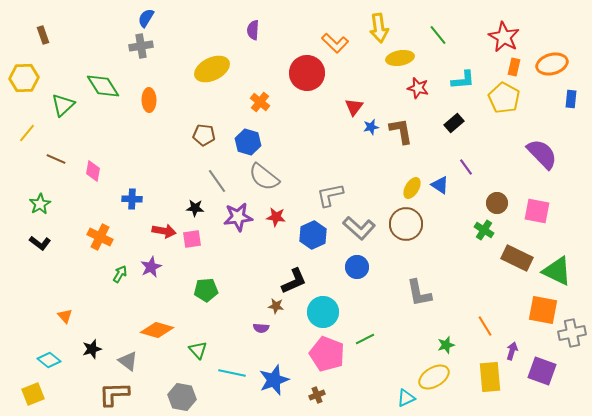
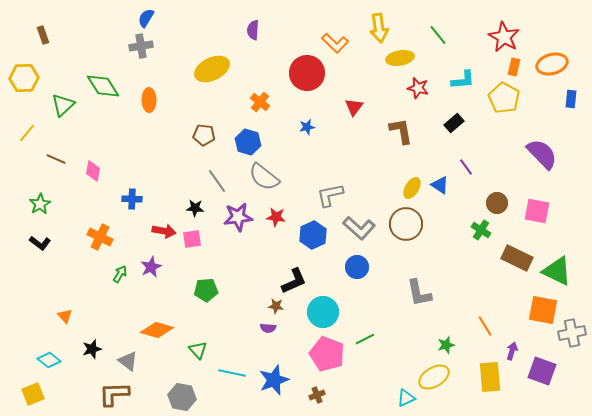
blue star at (371, 127): moved 64 px left
green cross at (484, 230): moved 3 px left
purple semicircle at (261, 328): moved 7 px right
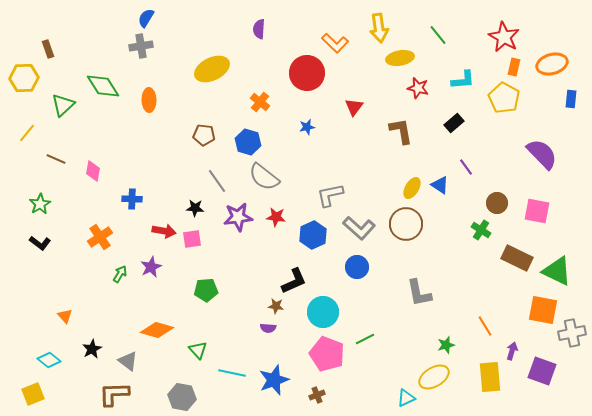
purple semicircle at (253, 30): moved 6 px right, 1 px up
brown rectangle at (43, 35): moved 5 px right, 14 px down
orange cross at (100, 237): rotated 30 degrees clockwise
black star at (92, 349): rotated 12 degrees counterclockwise
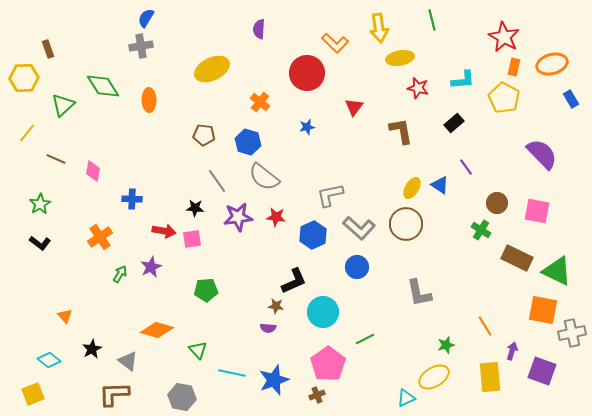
green line at (438, 35): moved 6 px left, 15 px up; rotated 25 degrees clockwise
blue rectangle at (571, 99): rotated 36 degrees counterclockwise
pink pentagon at (327, 354): moved 1 px right, 10 px down; rotated 16 degrees clockwise
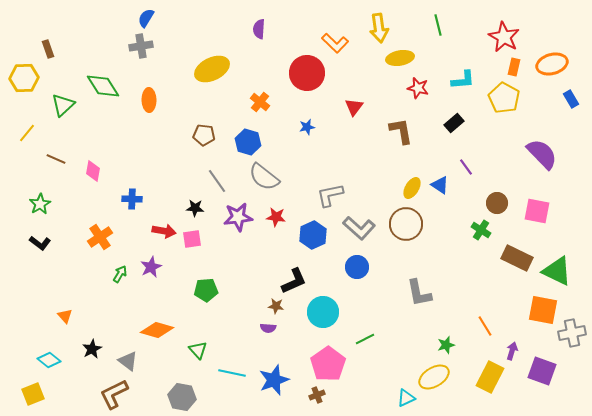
green line at (432, 20): moved 6 px right, 5 px down
yellow rectangle at (490, 377): rotated 32 degrees clockwise
brown L-shape at (114, 394): rotated 24 degrees counterclockwise
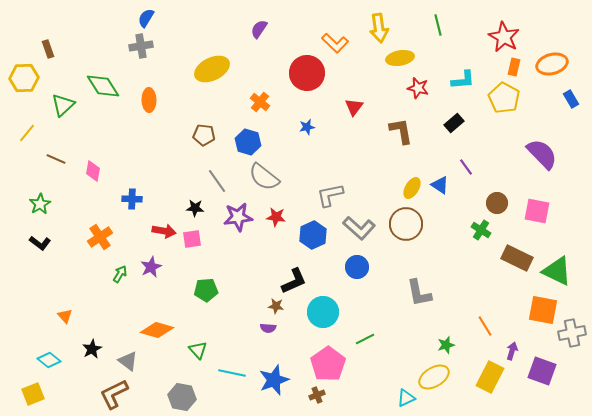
purple semicircle at (259, 29): rotated 30 degrees clockwise
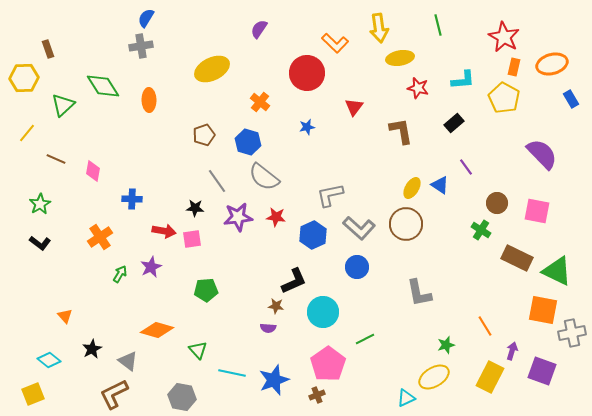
brown pentagon at (204, 135): rotated 25 degrees counterclockwise
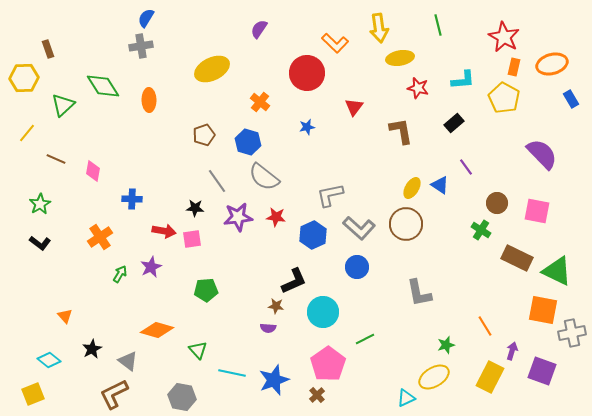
brown cross at (317, 395): rotated 21 degrees counterclockwise
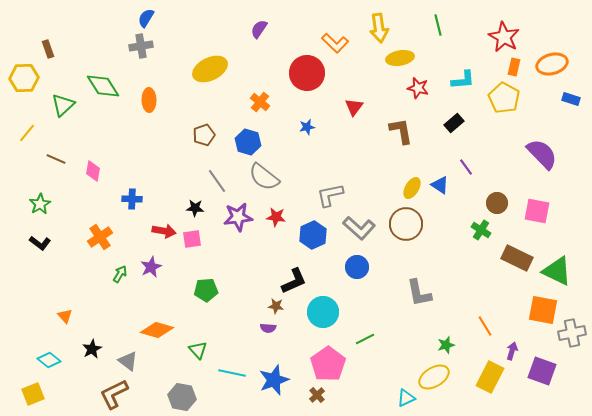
yellow ellipse at (212, 69): moved 2 px left
blue rectangle at (571, 99): rotated 42 degrees counterclockwise
